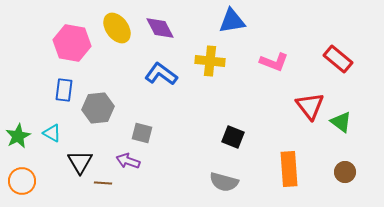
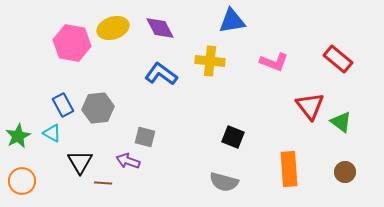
yellow ellipse: moved 4 px left; rotated 72 degrees counterclockwise
blue rectangle: moved 1 px left, 15 px down; rotated 35 degrees counterclockwise
gray square: moved 3 px right, 4 px down
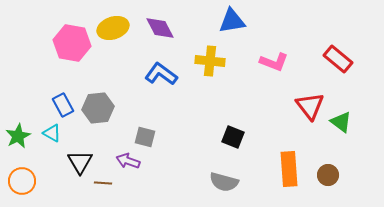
brown circle: moved 17 px left, 3 px down
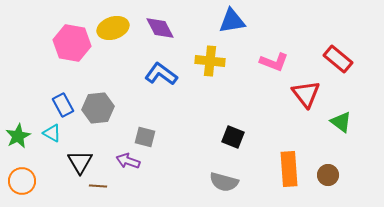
red triangle: moved 4 px left, 12 px up
brown line: moved 5 px left, 3 px down
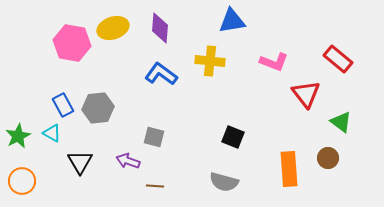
purple diamond: rotated 32 degrees clockwise
gray square: moved 9 px right
brown circle: moved 17 px up
brown line: moved 57 px right
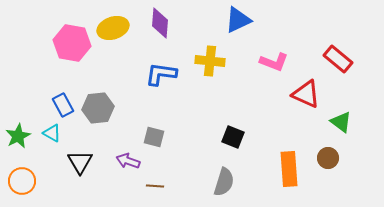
blue triangle: moved 6 px right, 1 px up; rotated 16 degrees counterclockwise
purple diamond: moved 5 px up
blue L-shape: rotated 28 degrees counterclockwise
red triangle: rotated 28 degrees counterclockwise
gray semicircle: rotated 88 degrees counterclockwise
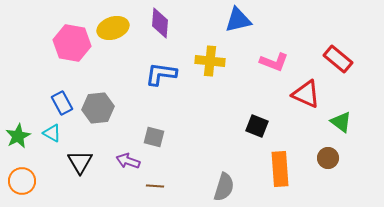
blue triangle: rotated 12 degrees clockwise
blue rectangle: moved 1 px left, 2 px up
black square: moved 24 px right, 11 px up
orange rectangle: moved 9 px left
gray semicircle: moved 5 px down
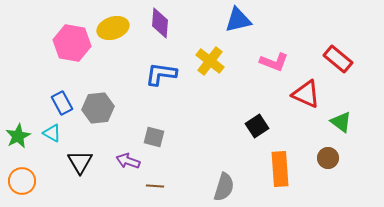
yellow cross: rotated 32 degrees clockwise
black square: rotated 35 degrees clockwise
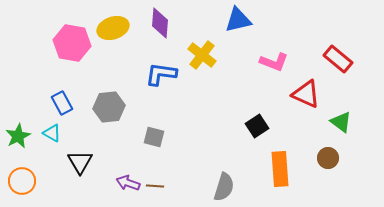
yellow cross: moved 8 px left, 6 px up
gray hexagon: moved 11 px right, 1 px up
purple arrow: moved 22 px down
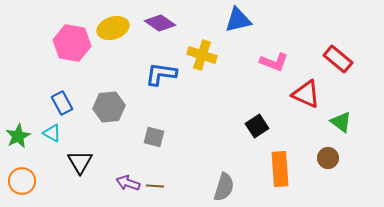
purple diamond: rotated 60 degrees counterclockwise
yellow cross: rotated 20 degrees counterclockwise
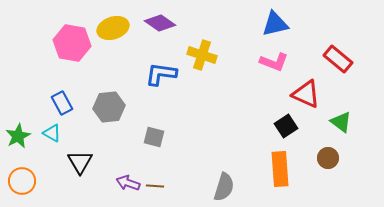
blue triangle: moved 37 px right, 4 px down
black square: moved 29 px right
